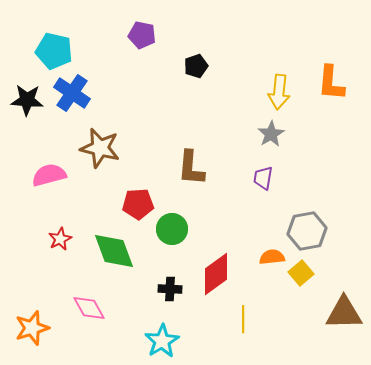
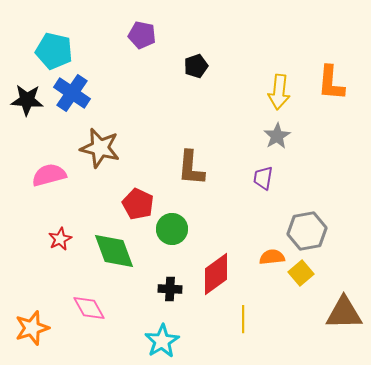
gray star: moved 6 px right, 2 px down
red pentagon: rotated 28 degrees clockwise
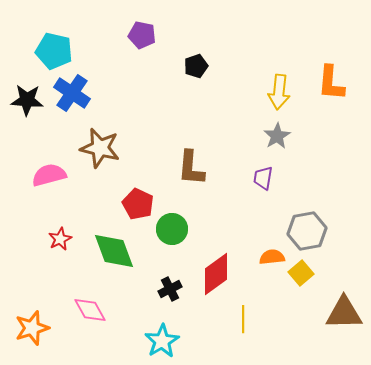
black cross: rotated 30 degrees counterclockwise
pink diamond: moved 1 px right, 2 px down
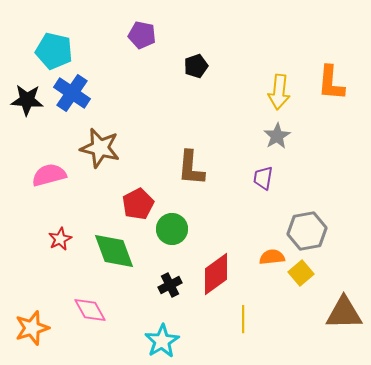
red pentagon: rotated 20 degrees clockwise
black cross: moved 4 px up
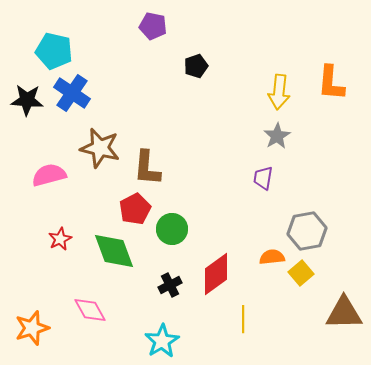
purple pentagon: moved 11 px right, 9 px up
brown L-shape: moved 44 px left
red pentagon: moved 3 px left, 5 px down
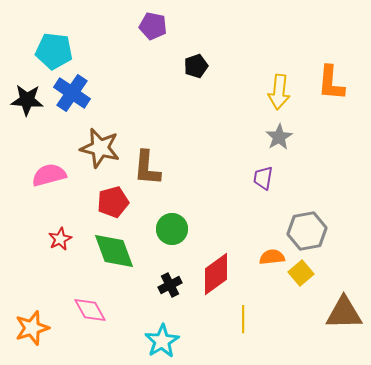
cyan pentagon: rotated 6 degrees counterclockwise
gray star: moved 2 px right, 1 px down
red pentagon: moved 22 px left, 7 px up; rotated 12 degrees clockwise
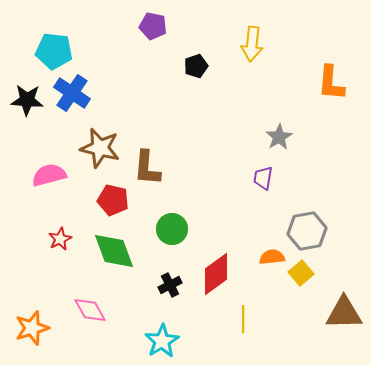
yellow arrow: moved 27 px left, 48 px up
red pentagon: moved 2 px up; rotated 28 degrees clockwise
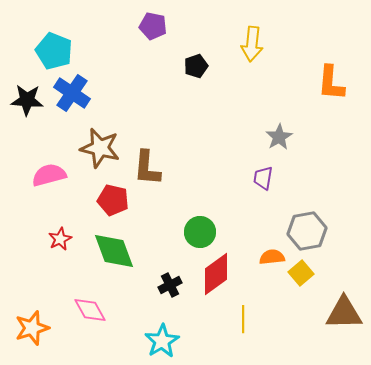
cyan pentagon: rotated 15 degrees clockwise
green circle: moved 28 px right, 3 px down
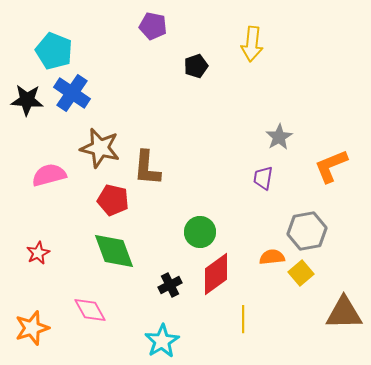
orange L-shape: moved 83 px down; rotated 63 degrees clockwise
red star: moved 22 px left, 14 px down
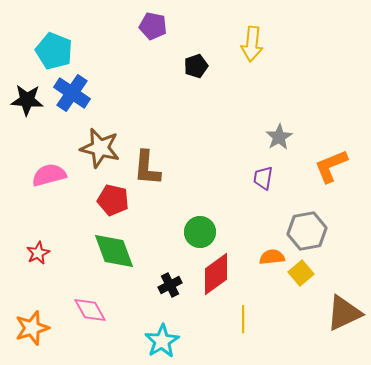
brown triangle: rotated 24 degrees counterclockwise
